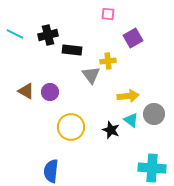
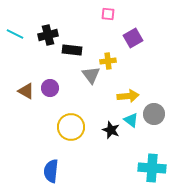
purple circle: moved 4 px up
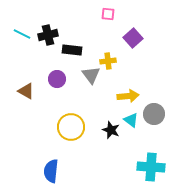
cyan line: moved 7 px right
purple square: rotated 12 degrees counterclockwise
purple circle: moved 7 px right, 9 px up
cyan cross: moved 1 px left, 1 px up
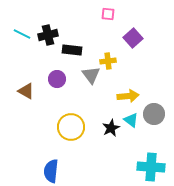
black star: moved 2 px up; rotated 24 degrees clockwise
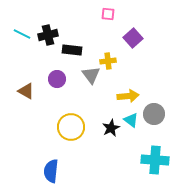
cyan cross: moved 4 px right, 7 px up
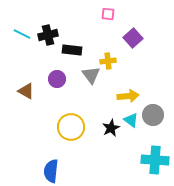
gray circle: moved 1 px left, 1 px down
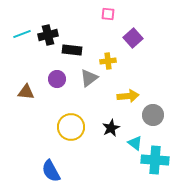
cyan line: rotated 48 degrees counterclockwise
gray triangle: moved 2 px left, 3 px down; rotated 30 degrees clockwise
brown triangle: moved 1 px down; rotated 24 degrees counterclockwise
cyan triangle: moved 4 px right, 23 px down
blue semicircle: rotated 35 degrees counterclockwise
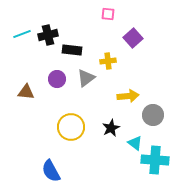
gray triangle: moved 3 px left
